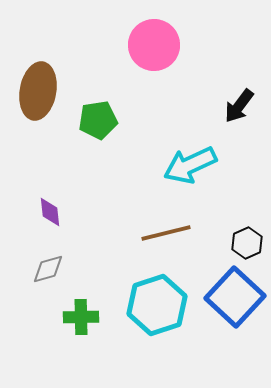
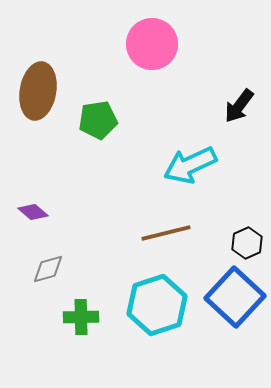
pink circle: moved 2 px left, 1 px up
purple diamond: moved 17 px left; rotated 44 degrees counterclockwise
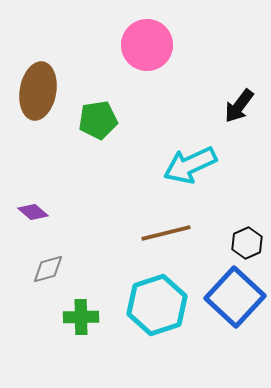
pink circle: moved 5 px left, 1 px down
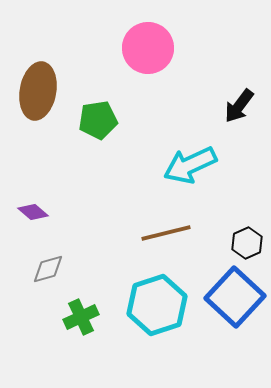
pink circle: moved 1 px right, 3 px down
green cross: rotated 24 degrees counterclockwise
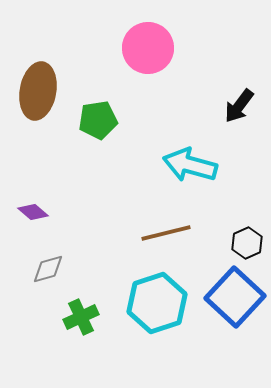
cyan arrow: rotated 40 degrees clockwise
cyan hexagon: moved 2 px up
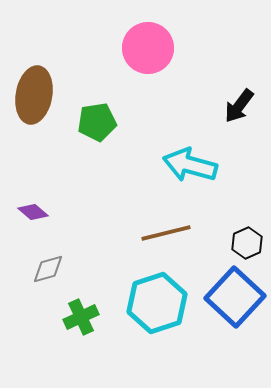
brown ellipse: moved 4 px left, 4 px down
green pentagon: moved 1 px left, 2 px down
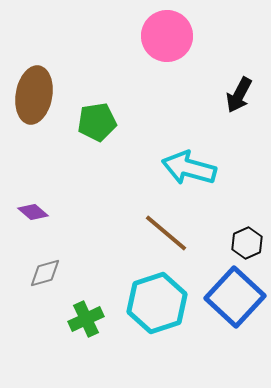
pink circle: moved 19 px right, 12 px up
black arrow: moved 11 px up; rotated 9 degrees counterclockwise
cyan arrow: moved 1 px left, 3 px down
brown line: rotated 54 degrees clockwise
gray diamond: moved 3 px left, 4 px down
green cross: moved 5 px right, 2 px down
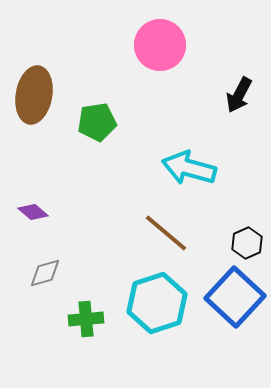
pink circle: moved 7 px left, 9 px down
green cross: rotated 20 degrees clockwise
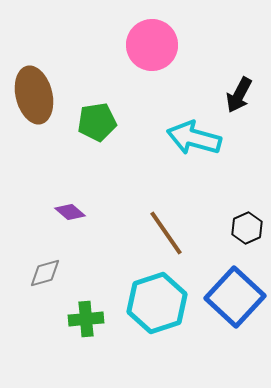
pink circle: moved 8 px left
brown ellipse: rotated 24 degrees counterclockwise
cyan arrow: moved 5 px right, 30 px up
purple diamond: moved 37 px right
brown line: rotated 15 degrees clockwise
black hexagon: moved 15 px up
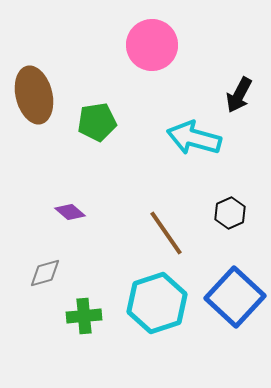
black hexagon: moved 17 px left, 15 px up
green cross: moved 2 px left, 3 px up
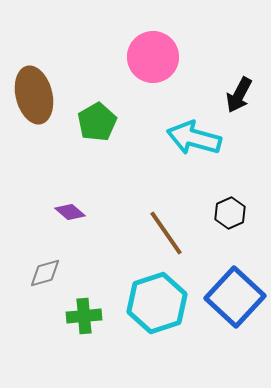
pink circle: moved 1 px right, 12 px down
green pentagon: rotated 21 degrees counterclockwise
